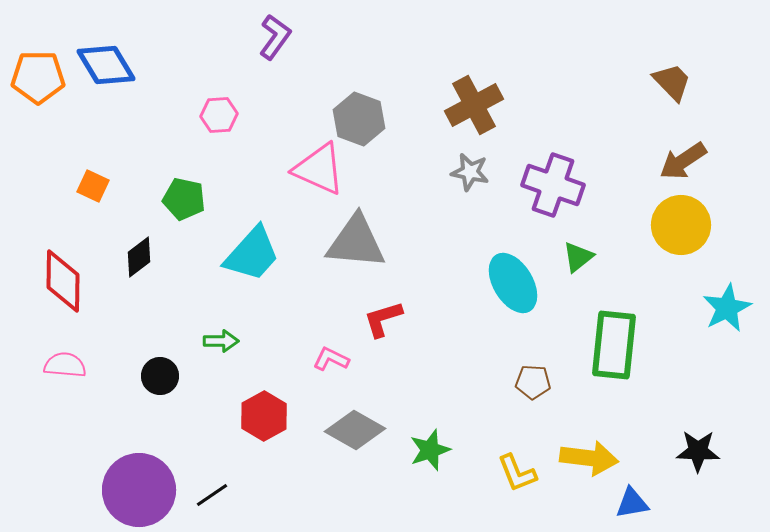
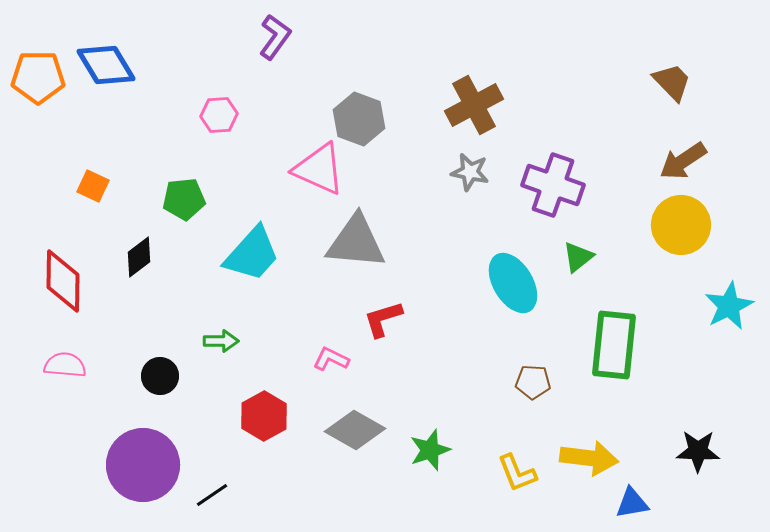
green pentagon: rotated 18 degrees counterclockwise
cyan star: moved 2 px right, 2 px up
purple circle: moved 4 px right, 25 px up
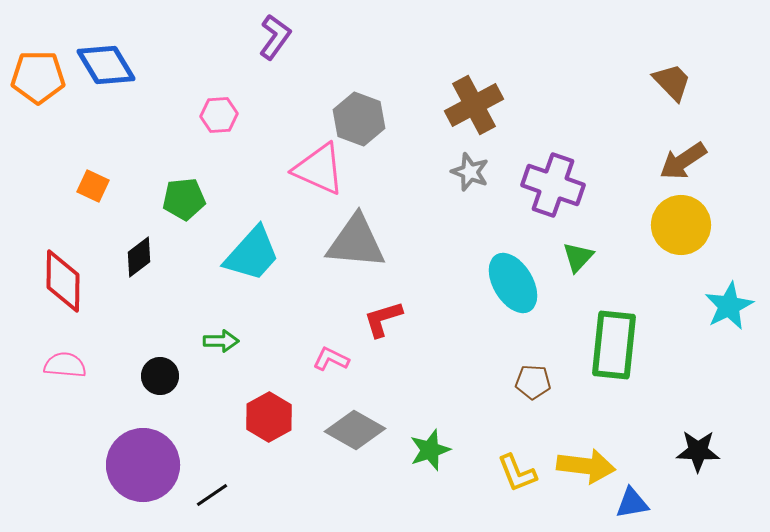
gray star: rotated 9 degrees clockwise
green triangle: rotated 8 degrees counterclockwise
red hexagon: moved 5 px right, 1 px down
yellow arrow: moved 3 px left, 8 px down
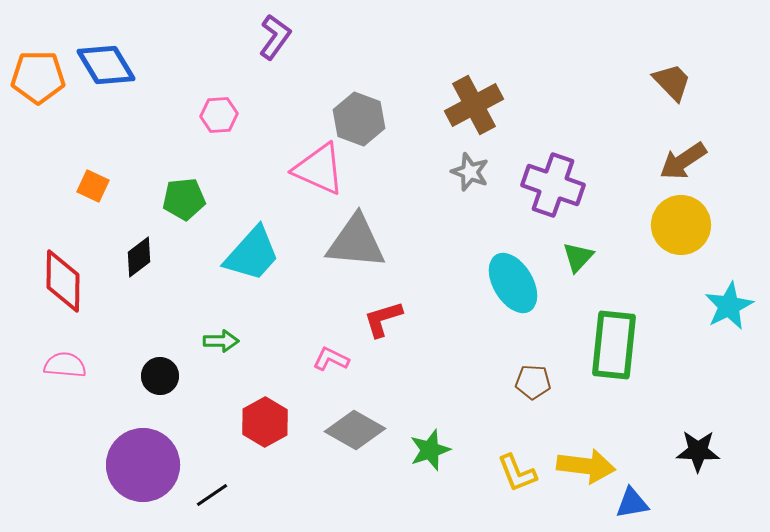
red hexagon: moved 4 px left, 5 px down
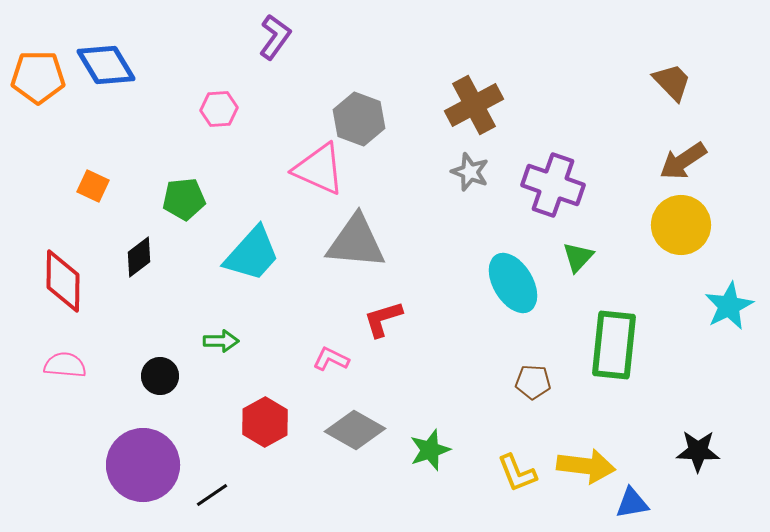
pink hexagon: moved 6 px up
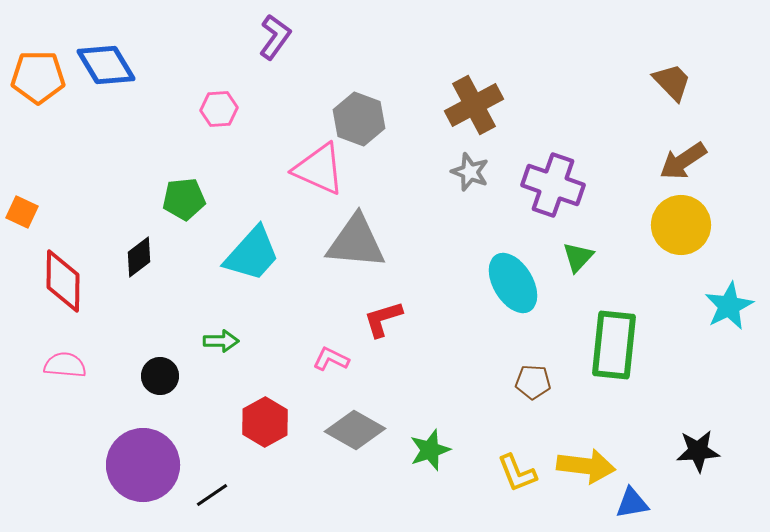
orange square: moved 71 px left, 26 px down
black star: rotated 6 degrees counterclockwise
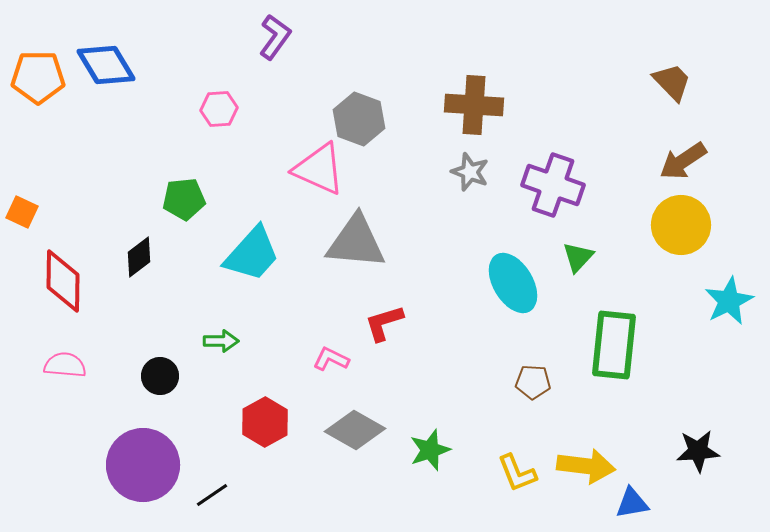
brown cross: rotated 32 degrees clockwise
cyan star: moved 5 px up
red L-shape: moved 1 px right, 4 px down
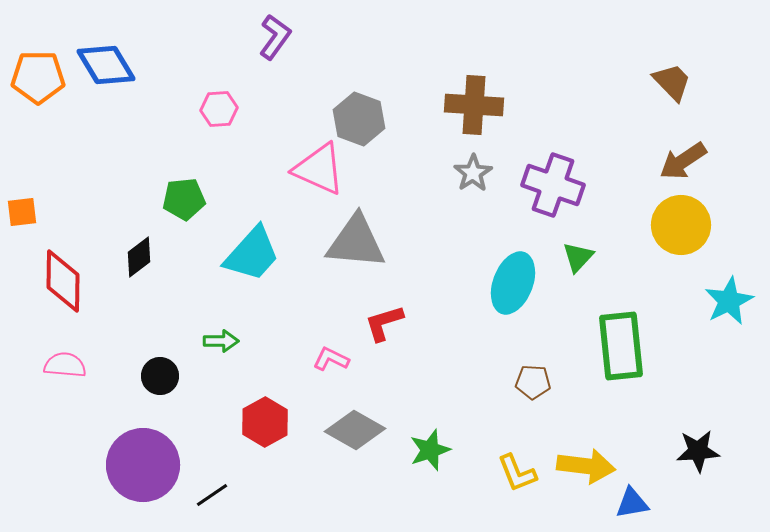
gray star: moved 3 px right, 1 px down; rotated 18 degrees clockwise
orange square: rotated 32 degrees counterclockwise
cyan ellipse: rotated 52 degrees clockwise
green rectangle: moved 7 px right, 1 px down; rotated 12 degrees counterclockwise
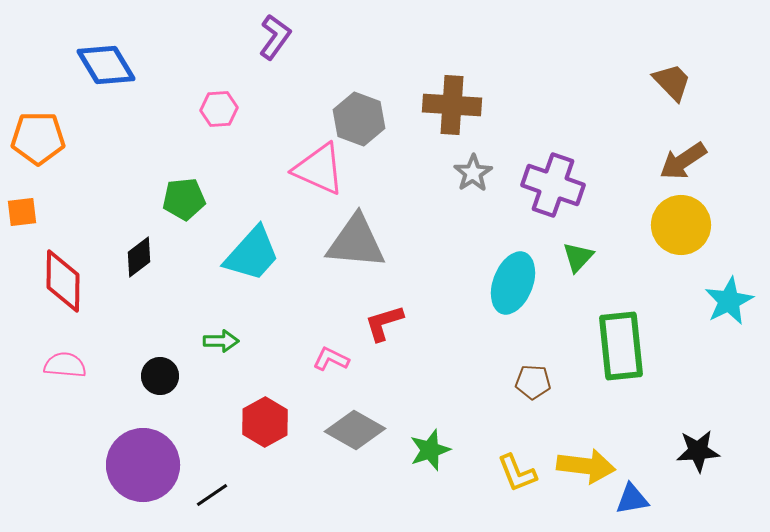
orange pentagon: moved 61 px down
brown cross: moved 22 px left
blue triangle: moved 4 px up
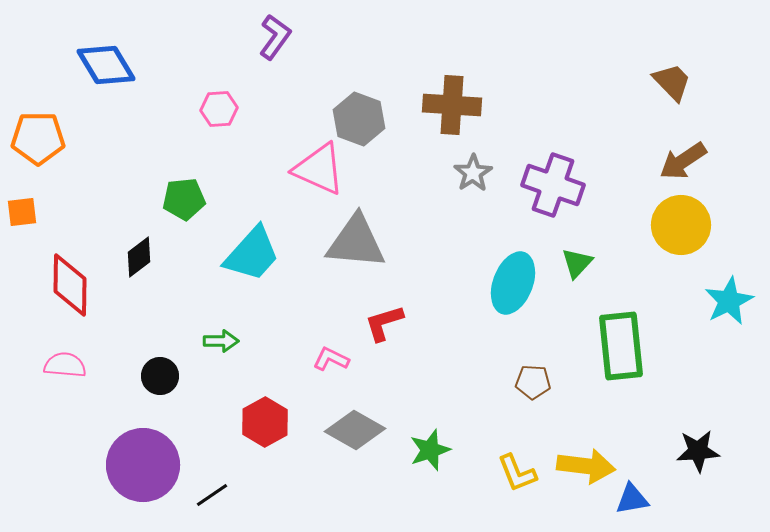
green triangle: moved 1 px left, 6 px down
red diamond: moved 7 px right, 4 px down
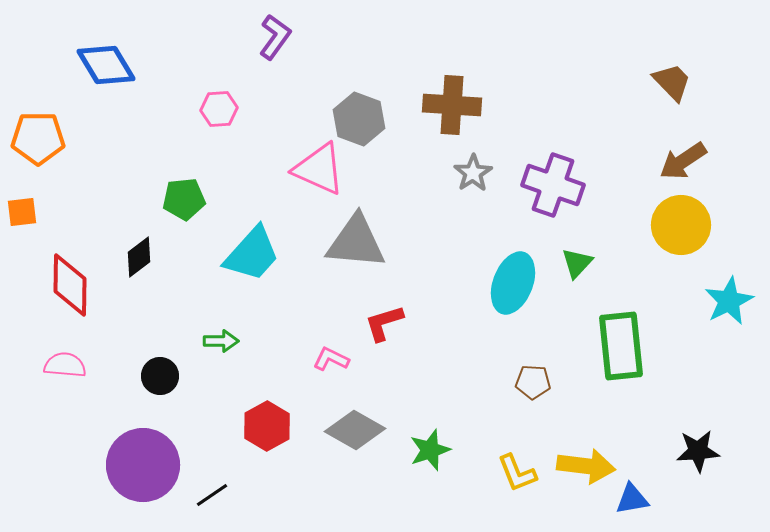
red hexagon: moved 2 px right, 4 px down
